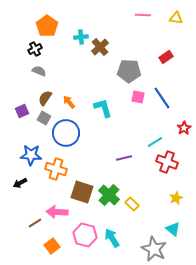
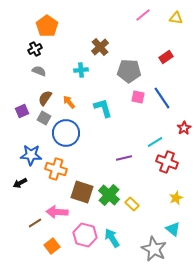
pink line: rotated 42 degrees counterclockwise
cyan cross: moved 33 px down
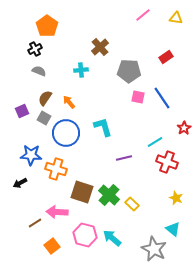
cyan L-shape: moved 19 px down
yellow star: rotated 24 degrees counterclockwise
cyan arrow: rotated 18 degrees counterclockwise
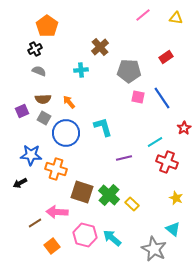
brown semicircle: moved 2 px left, 1 px down; rotated 126 degrees counterclockwise
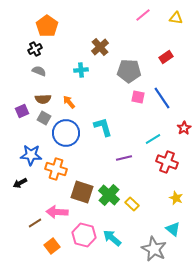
cyan line: moved 2 px left, 3 px up
pink hexagon: moved 1 px left
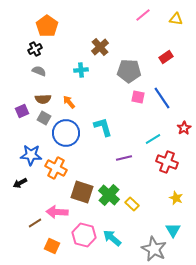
yellow triangle: moved 1 px down
orange cross: moved 1 px up; rotated 10 degrees clockwise
cyan triangle: moved 1 px down; rotated 21 degrees clockwise
orange square: rotated 28 degrees counterclockwise
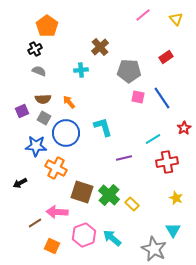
yellow triangle: rotated 40 degrees clockwise
blue star: moved 5 px right, 9 px up
red cross: rotated 30 degrees counterclockwise
pink hexagon: rotated 25 degrees clockwise
